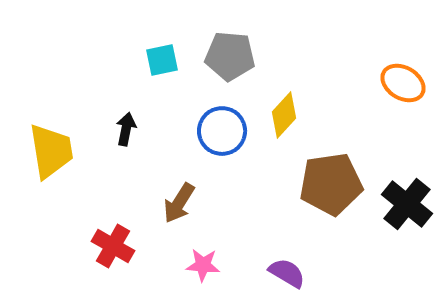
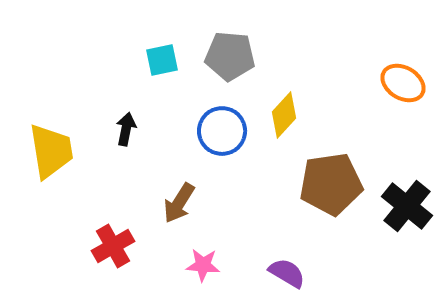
black cross: moved 2 px down
red cross: rotated 30 degrees clockwise
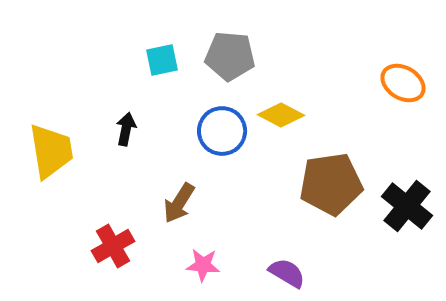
yellow diamond: moved 3 px left; rotated 75 degrees clockwise
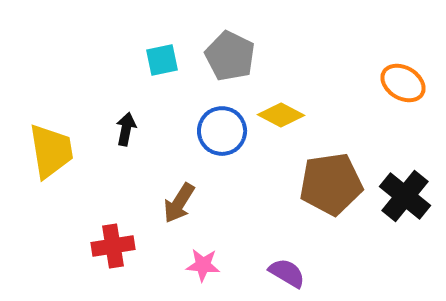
gray pentagon: rotated 21 degrees clockwise
black cross: moved 2 px left, 10 px up
red cross: rotated 21 degrees clockwise
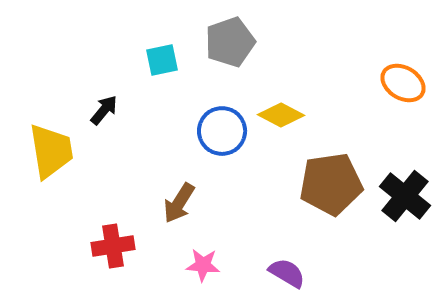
gray pentagon: moved 14 px up; rotated 27 degrees clockwise
black arrow: moved 22 px left, 19 px up; rotated 28 degrees clockwise
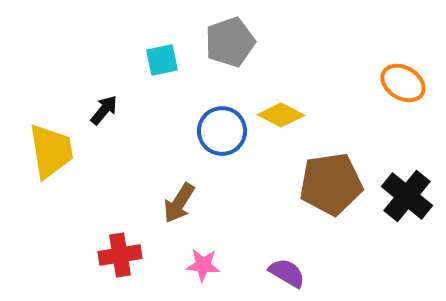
black cross: moved 2 px right
red cross: moved 7 px right, 9 px down
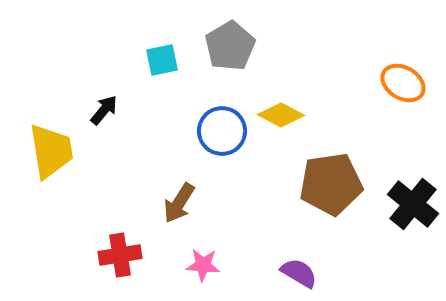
gray pentagon: moved 4 px down; rotated 12 degrees counterclockwise
black cross: moved 6 px right, 8 px down
purple semicircle: moved 12 px right
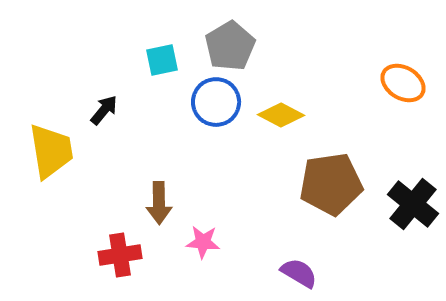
blue circle: moved 6 px left, 29 px up
brown arrow: moved 20 px left; rotated 33 degrees counterclockwise
pink star: moved 23 px up
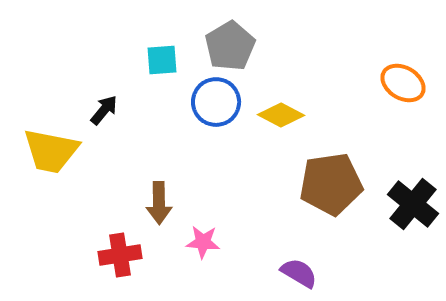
cyan square: rotated 8 degrees clockwise
yellow trapezoid: rotated 110 degrees clockwise
